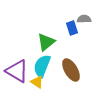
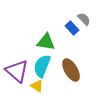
gray semicircle: rotated 48 degrees clockwise
blue rectangle: rotated 24 degrees counterclockwise
green triangle: rotated 48 degrees clockwise
purple triangle: rotated 10 degrees clockwise
yellow triangle: moved 4 px down
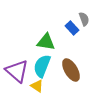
gray semicircle: rotated 24 degrees clockwise
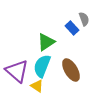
green triangle: rotated 42 degrees counterclockwise
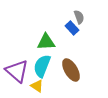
gray semicircle: moved 5 px left, 2 px up
green triangle: rotated 30 degrees clockwise
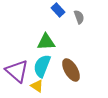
blue rectangle: moved 14 px left, 18 px up
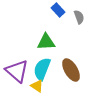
cyan semicircle: moved 3 px down
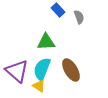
yellow triangle: moved 2 px right
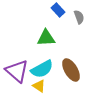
green triangle: moved 4 px up
cyan semicircle: rotated 140 degrees counterclockwise
